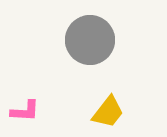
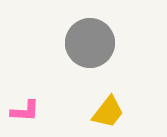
gray circle: moved 3 px down
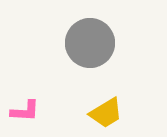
yellow trapezoid: moved 2 px left, 1 px down; rotated 21 degrees clockwise
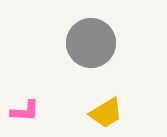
gray circle: moved 1 px right
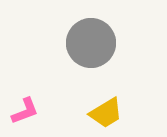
pink L-shape: rotated 24 degrees counterclockwise
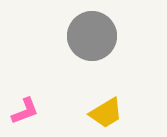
gray circle: moved 1 px right, 7 px up
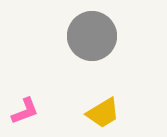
yellow trapezoid: moved 3 px left
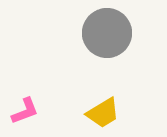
gray circle: moved 15 px right, 3 px up
